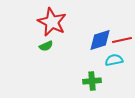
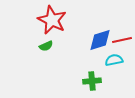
red star: moved 2 px up
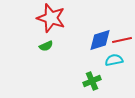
red star: moved 1 px left, 2 px up; rotated 8 degrees counterclockwise
green cross: rotated 18 degrees counterclockwise
